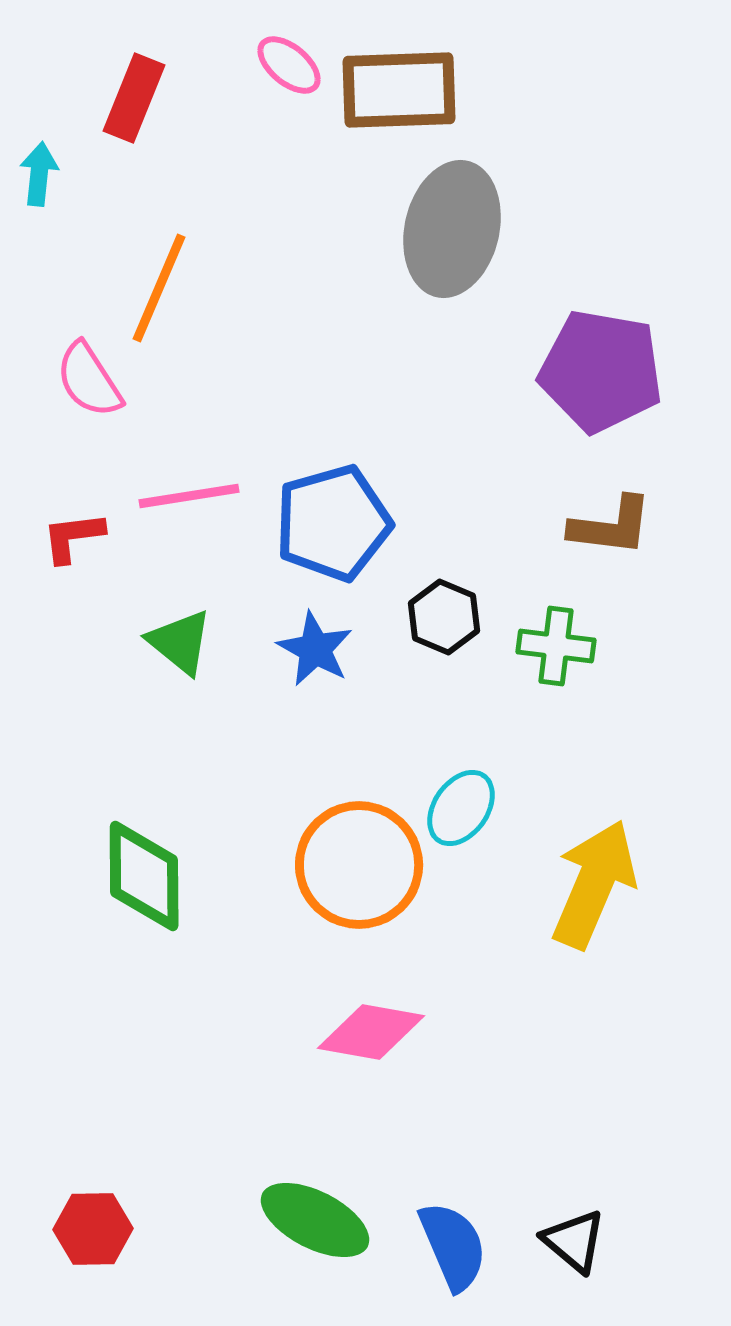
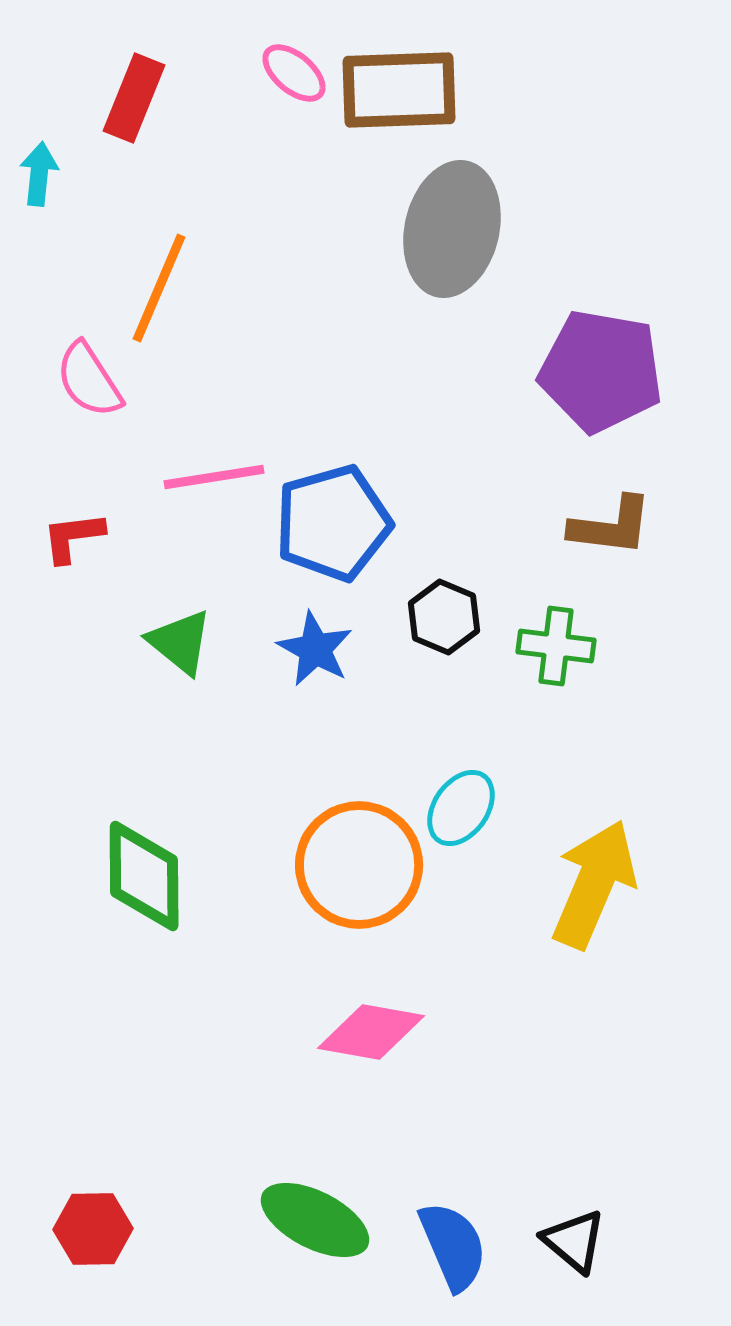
pink ellipse: moved 5 px right, 8 px down
pink line: moved 25 px right, 19 px up
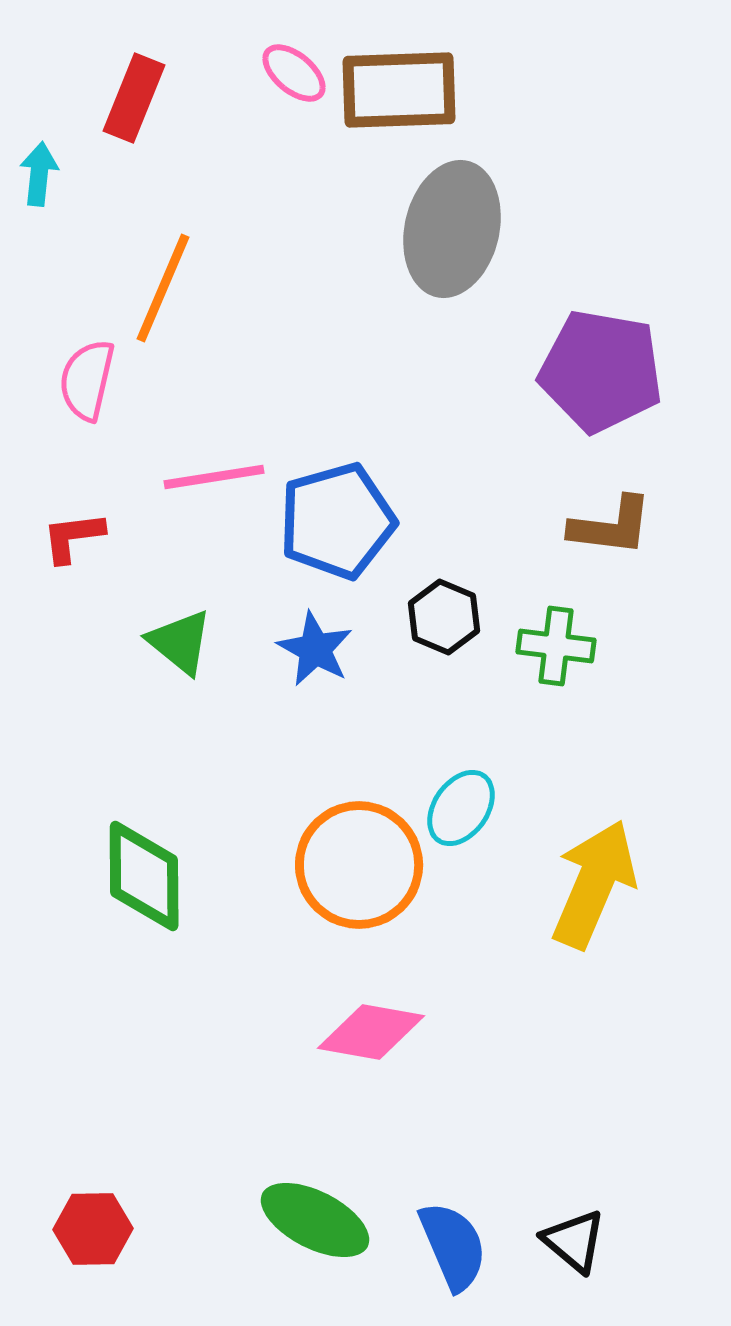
orange line: moved 4 px right
pink semicircle: moved 2 px left; rotated 46 degrees clockwise
blue pentagon: moved 4 px right, 2 px up
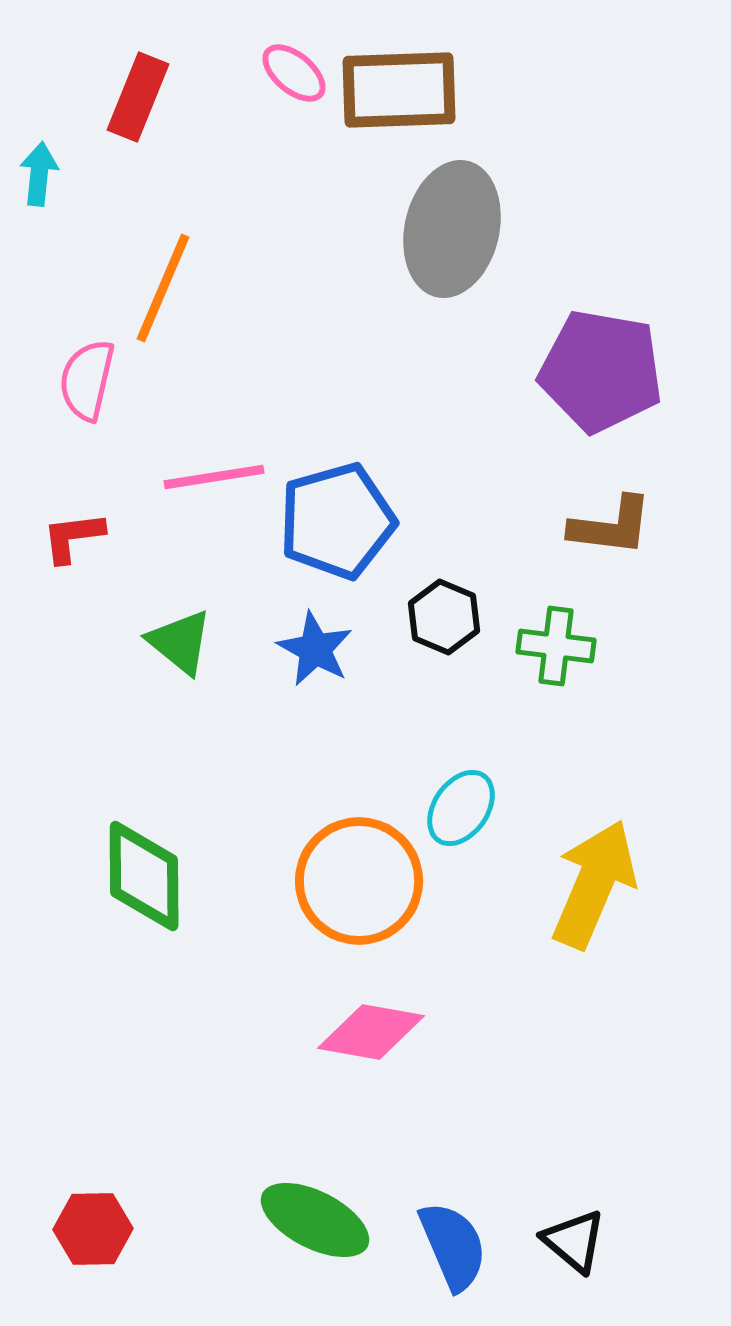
red rectangle: moved 4 px right, 1 px up
orange circle: moved 16 px down
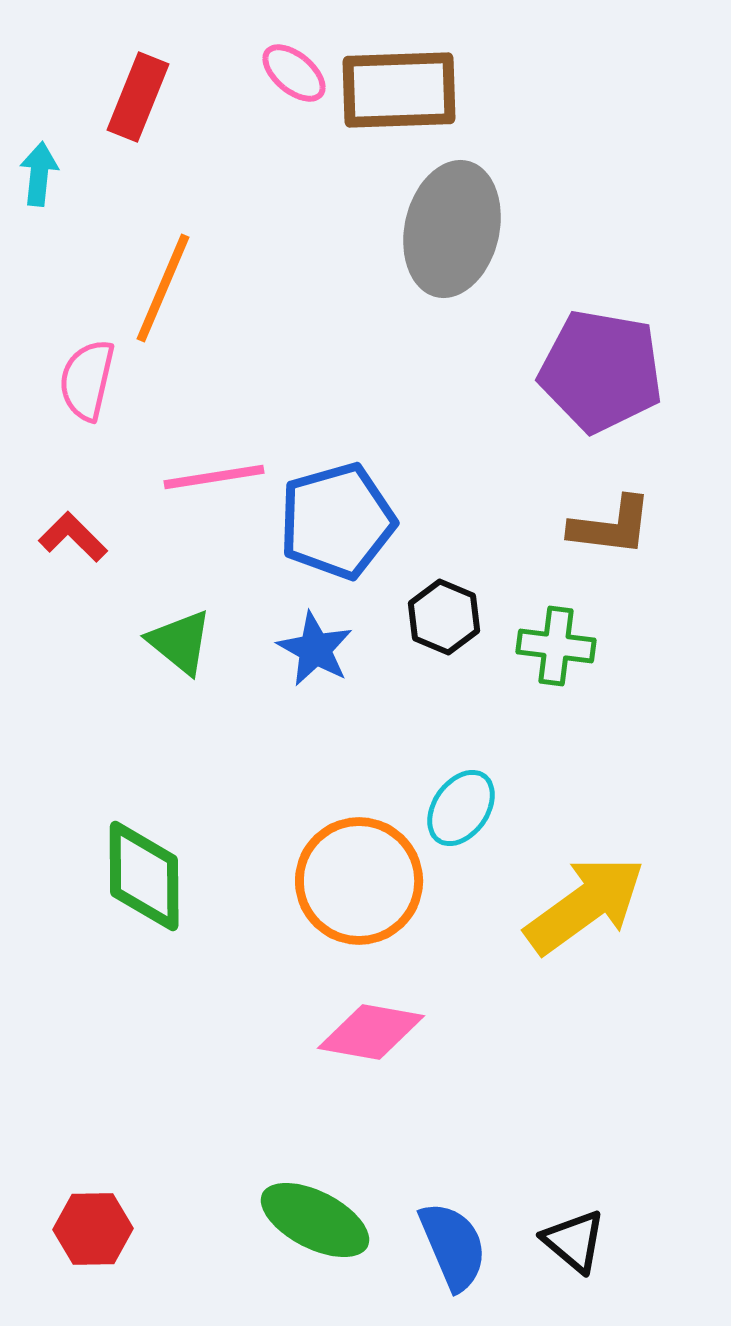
red L-shape: rotated 52 degrees clockwise
yellow arrow: moved 9 px left, 21 px down; rotated 31 degrees clockwise
